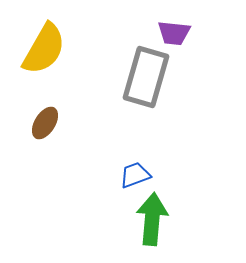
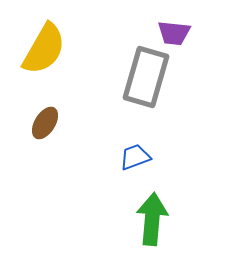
blue trapezoid: moved 18 px up
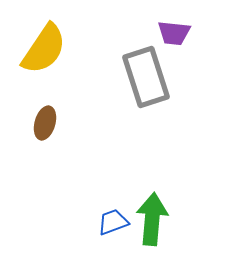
yellow semicircle: rotated 4 degrees clockwise
gray rectangle: rotated 34 degrees counterclockwise
brown ellipse: rotated 16 degrees counterclockwise
blue trapezoid: moved 22 px left, 65 px down
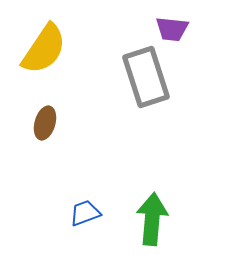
purple trapezoid: moved 2 px left, 4 px up
blue trapezoid: moved 28 px left, 9 px up
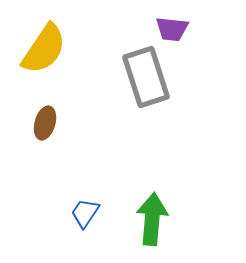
blue trapezoid: rotated 36 degrees counterclockwise
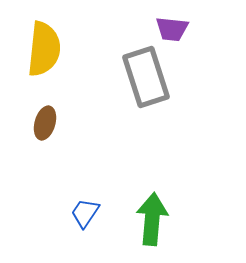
yellow semicircle: rotated 28 degrees counterclockwise
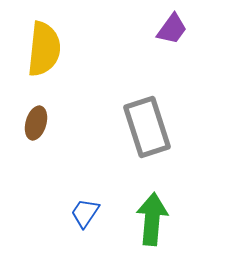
purple trapezoid: rotated 60 degrees counterclockwise
gray rectangle: moved 1 px right, 50 px down
brown ellipse: moved 9 px left
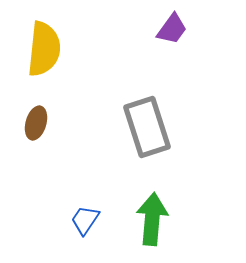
blue trapezoid: moved 7 px down
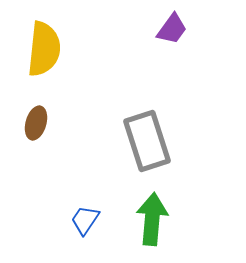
gray rectangle: moved 14 px down
